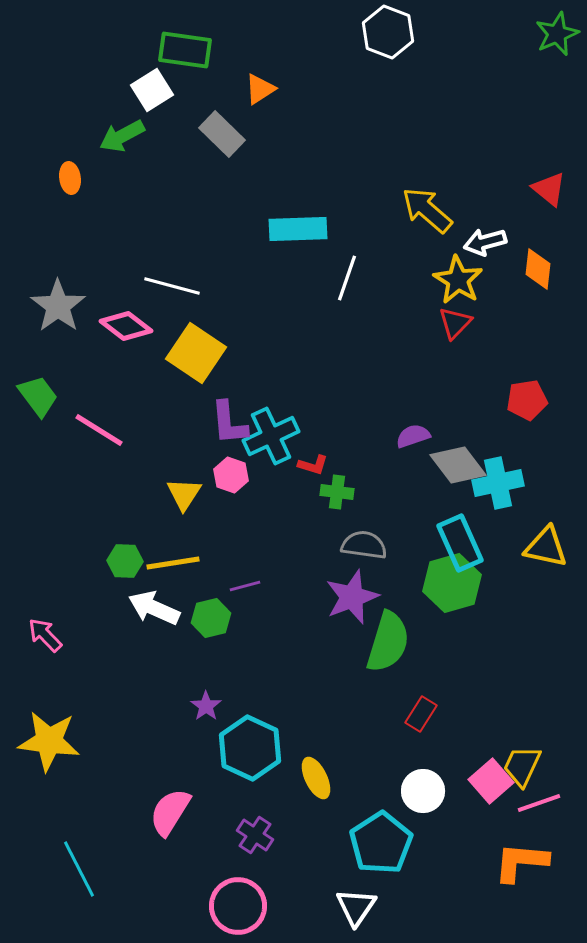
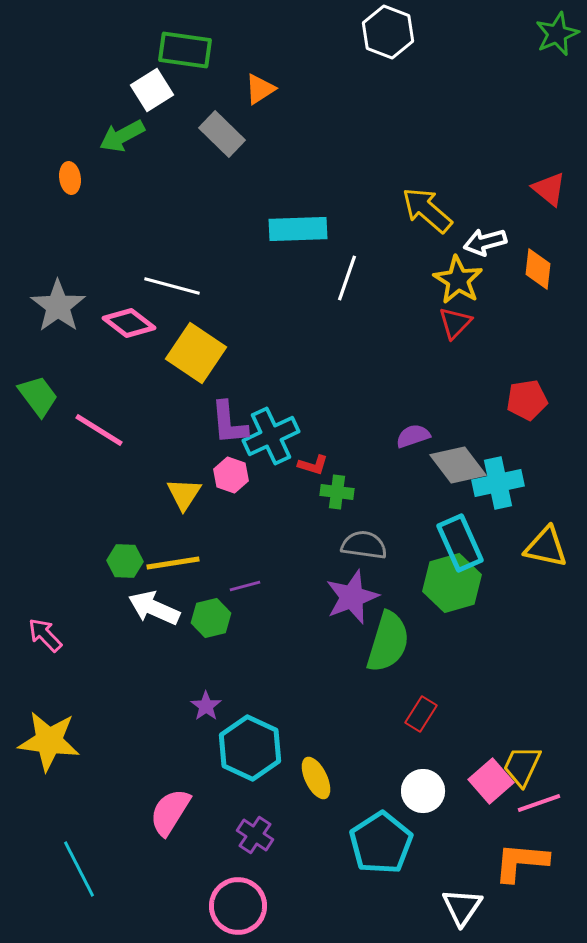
pink diamond at (126, 326): moved 3 px right, 3 px up
white triangle at (356, 907): moved 106 px right
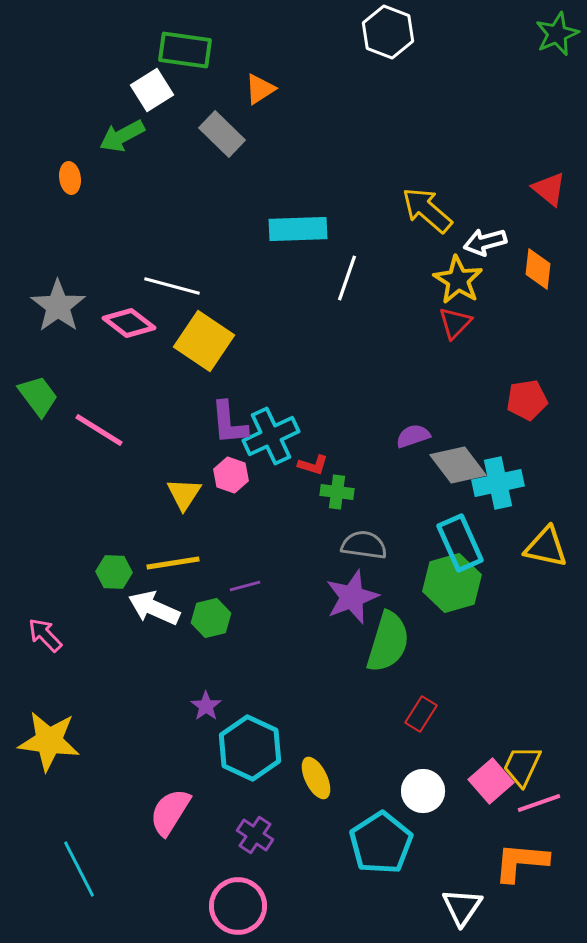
yellow square at (196, 353): moved 8 px right, 12 px up
green hexagon at (125, 561): moved 11 px left, 11 px down
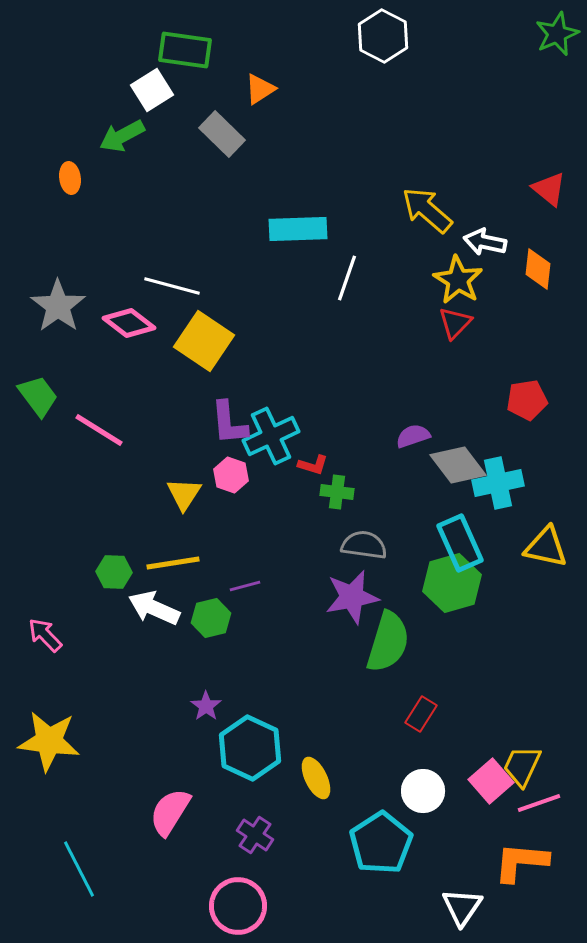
white hexagon at (388, 32): moved 5 px left, 4 px down; rotated 6 degrees clockwise
white arrow at (485, 242): rotated 27 degrees clockwise
purple star at (352, 597): rotated 10 degrees clockwise
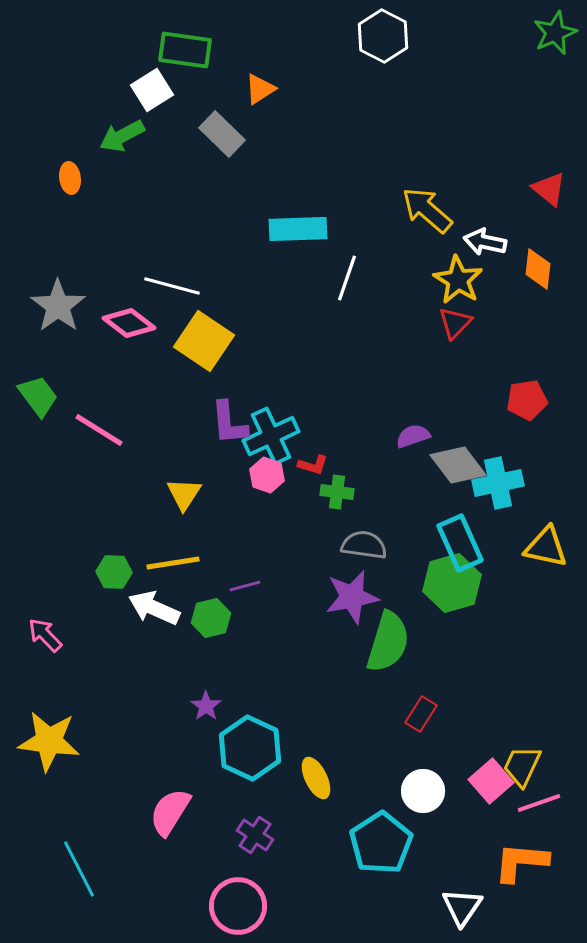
green star at (557, 34): moved 2 px left, 1 px up
pink hexagon at (231, 475): moved 36 px right
